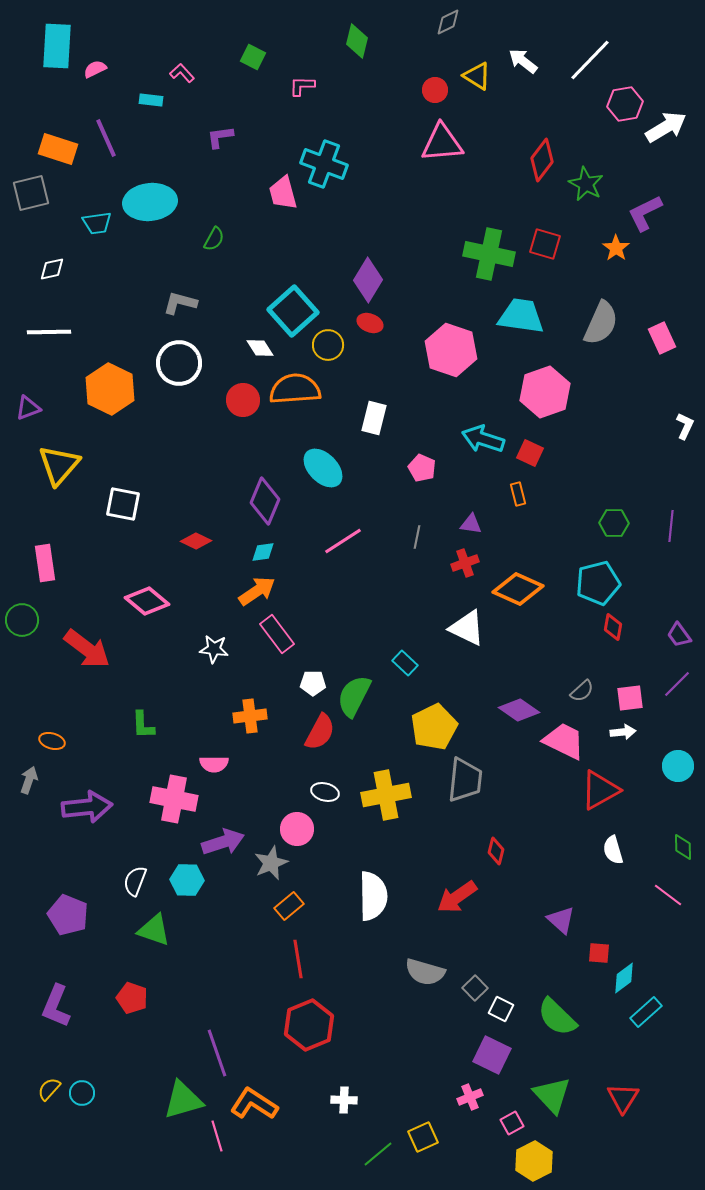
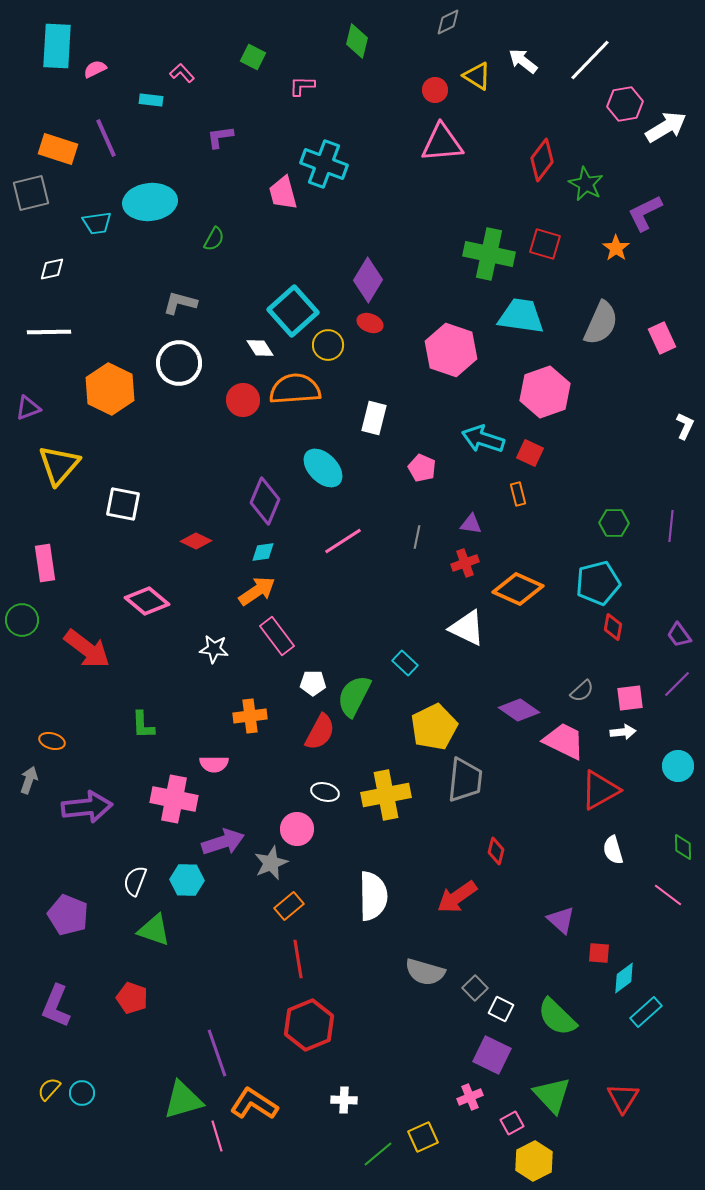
pink rectangle at (277, 634): moved 2 px down
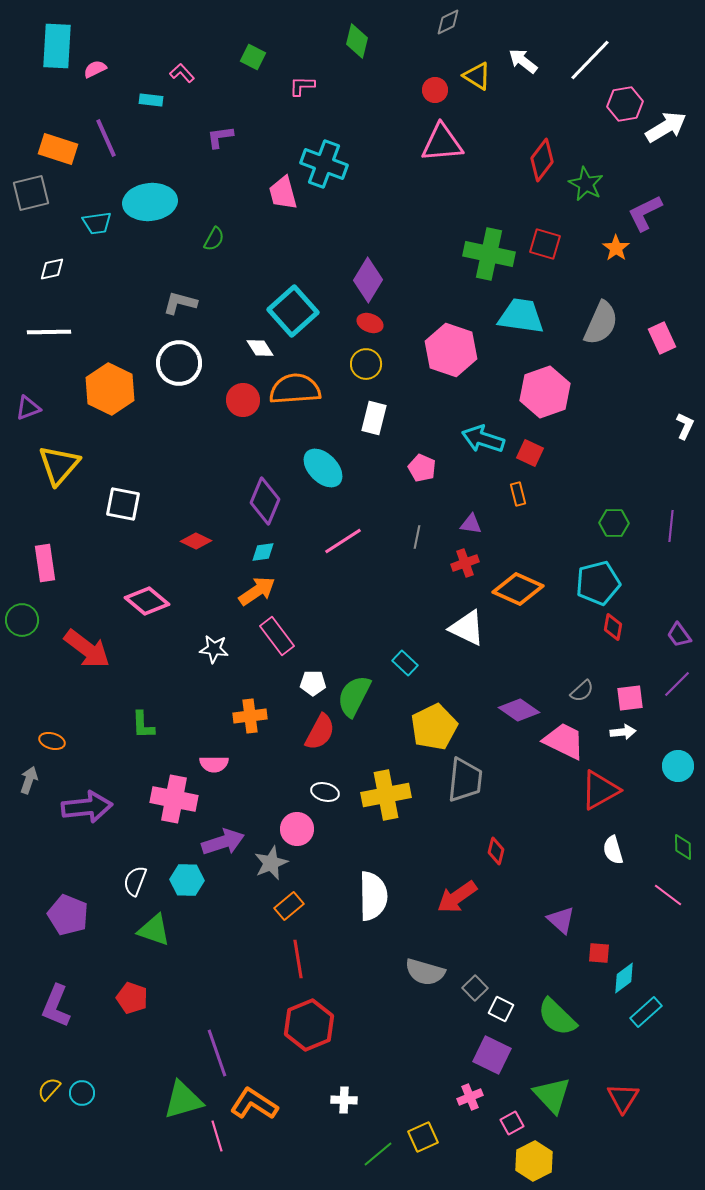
yellow circle at (328, 345): moved 38 px right, 19 px down
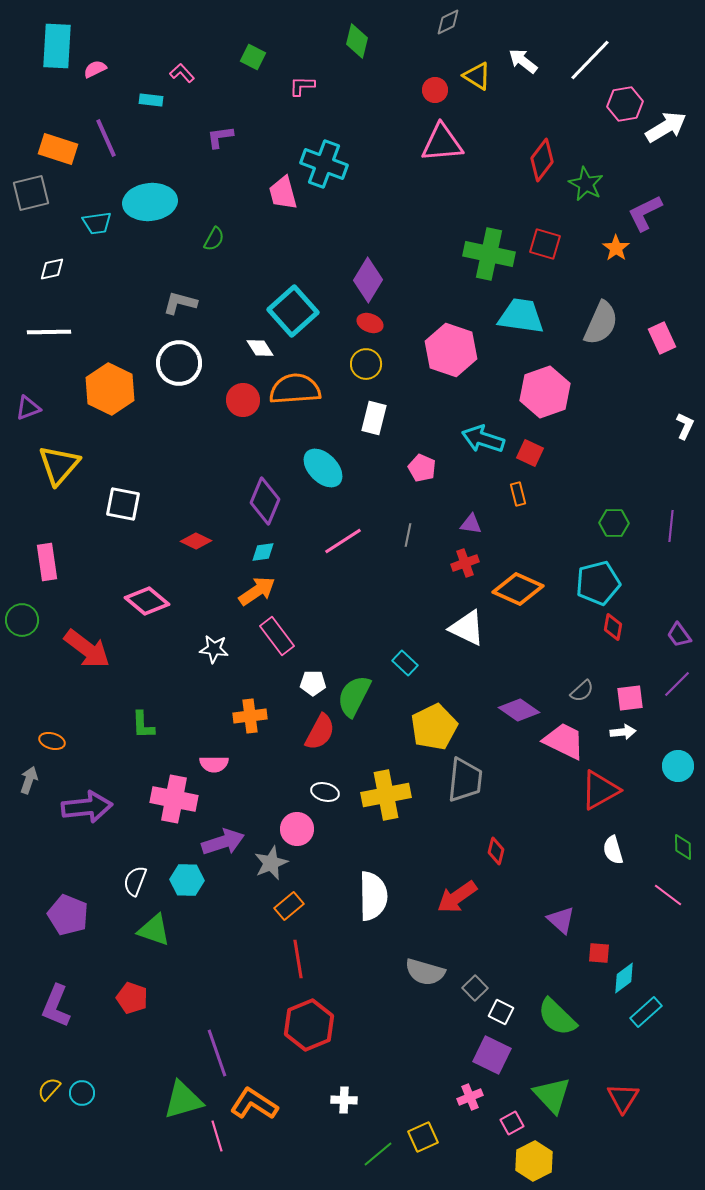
gray line at (417, 537): moved 9 px left, 2 px up
pink rectangle at (45, 563): moved 2 px right, 1 px up
white square at (501, 1009): moved 3 px down
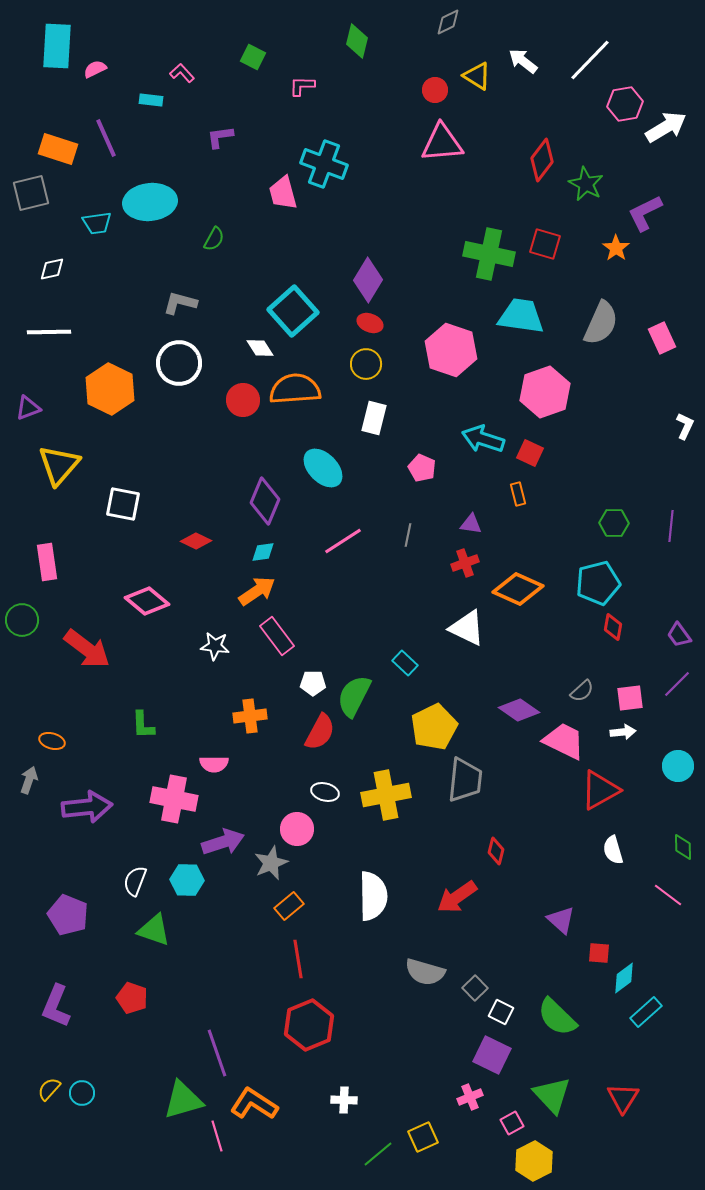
white star at (214, 649): moved 1 px right, 3 px up
